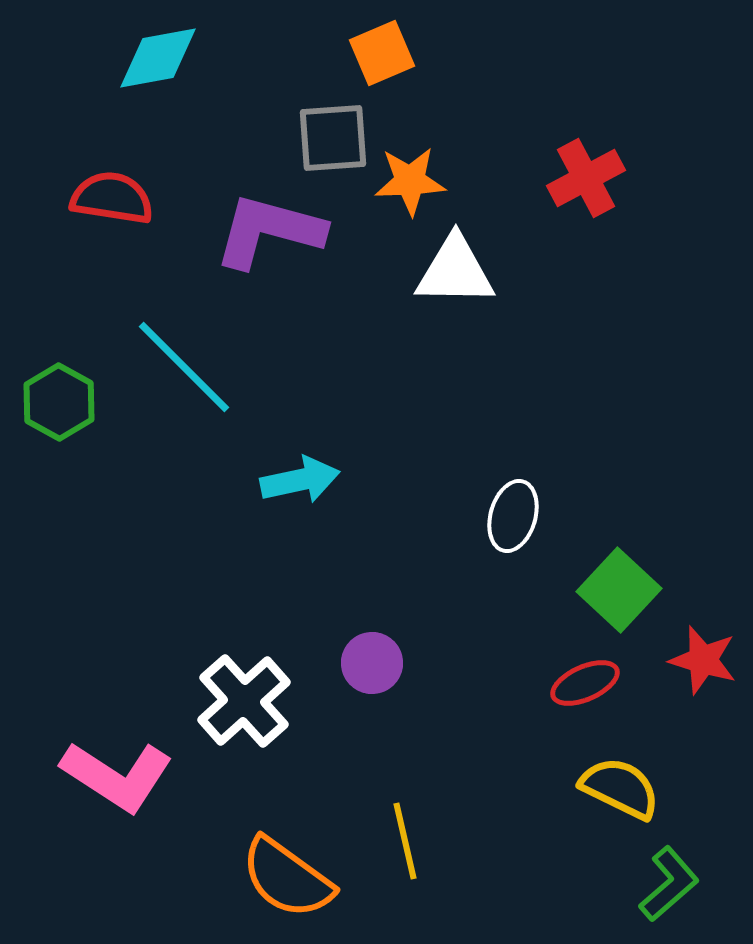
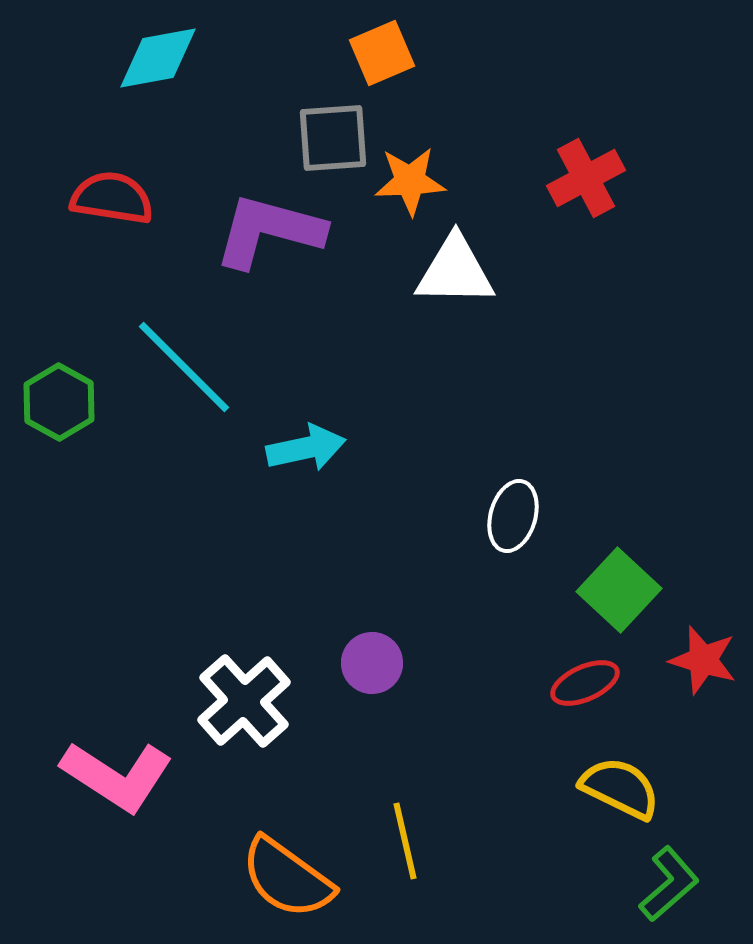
cyan arrow: moved 6 px right, 32 px up
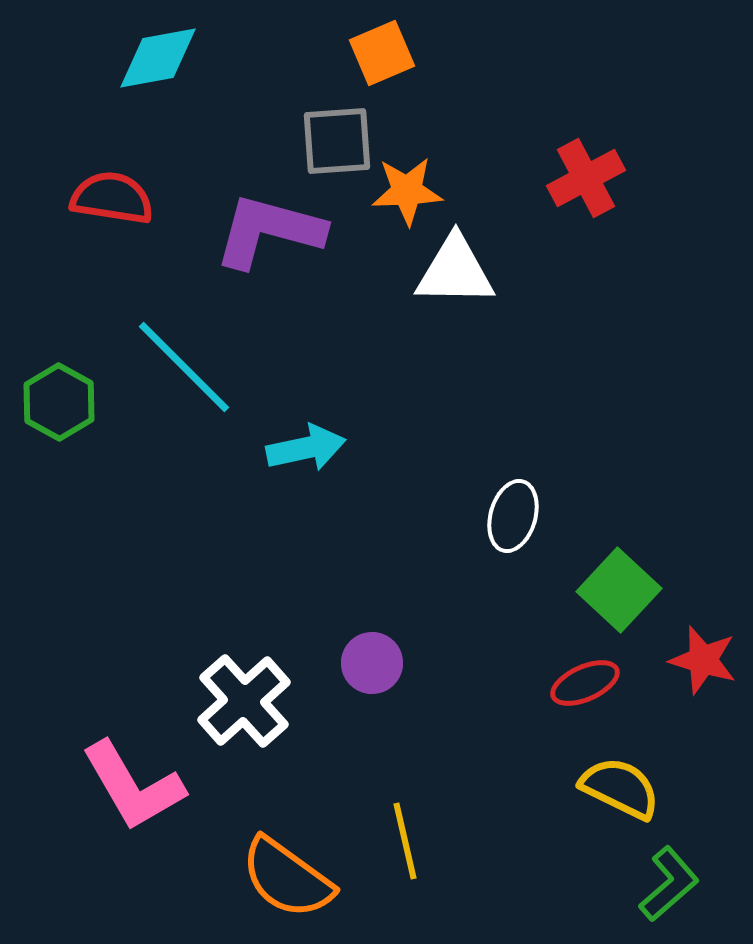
gray square: moved 4 px right, 3 px down
orange star: moved 3 px left, 10 px down
pink L-shape: moved 16 px right, 10 px down; rotated 27 degrees clockwise
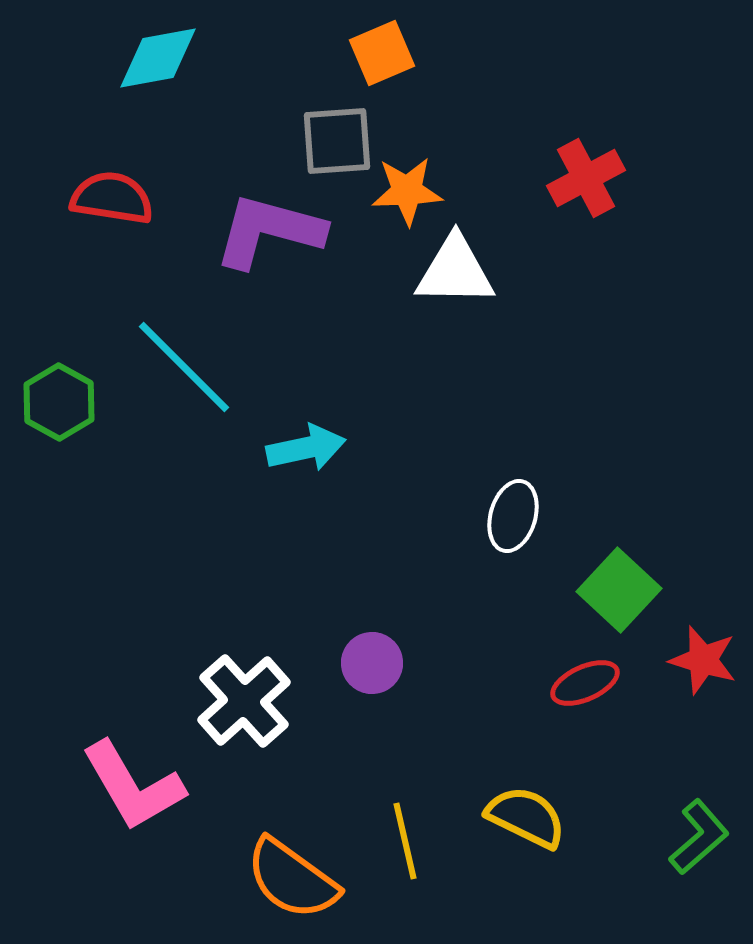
yellow semicircle: moved 94 px left, 29 px down
orange semicircle: moved 5 px right, 1 px down
green L-shape: moved 30 px right, 47 px up
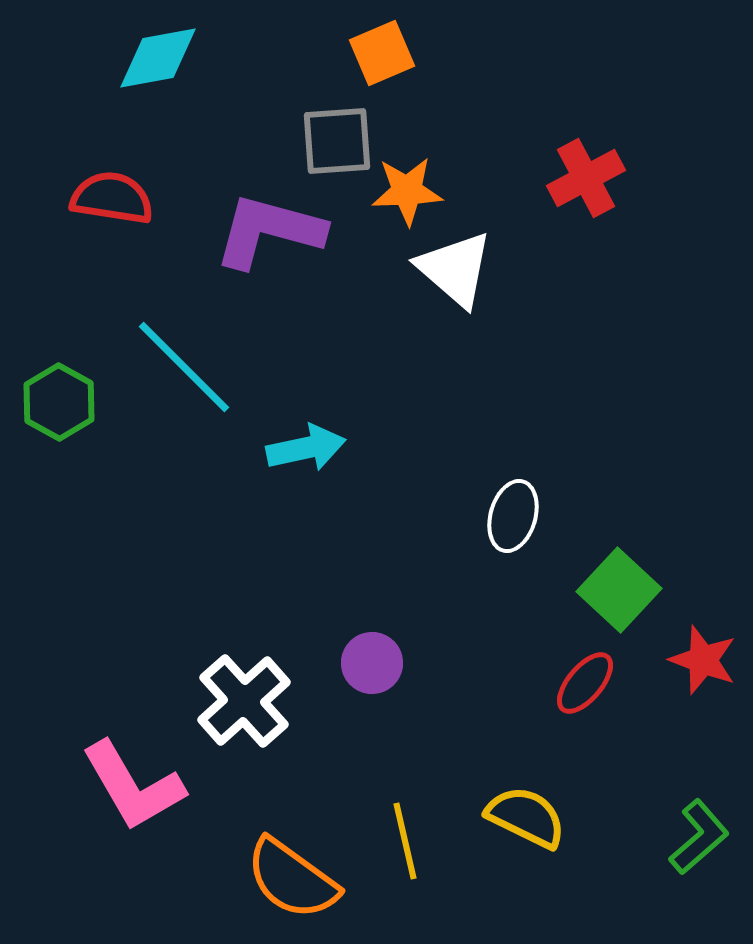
white triangle: moved 2 px up; rotated 40 degrees clockwise
red star: rotated 4 degrees clockwise
red ellipse: rotated 26 degrees counterclockwise
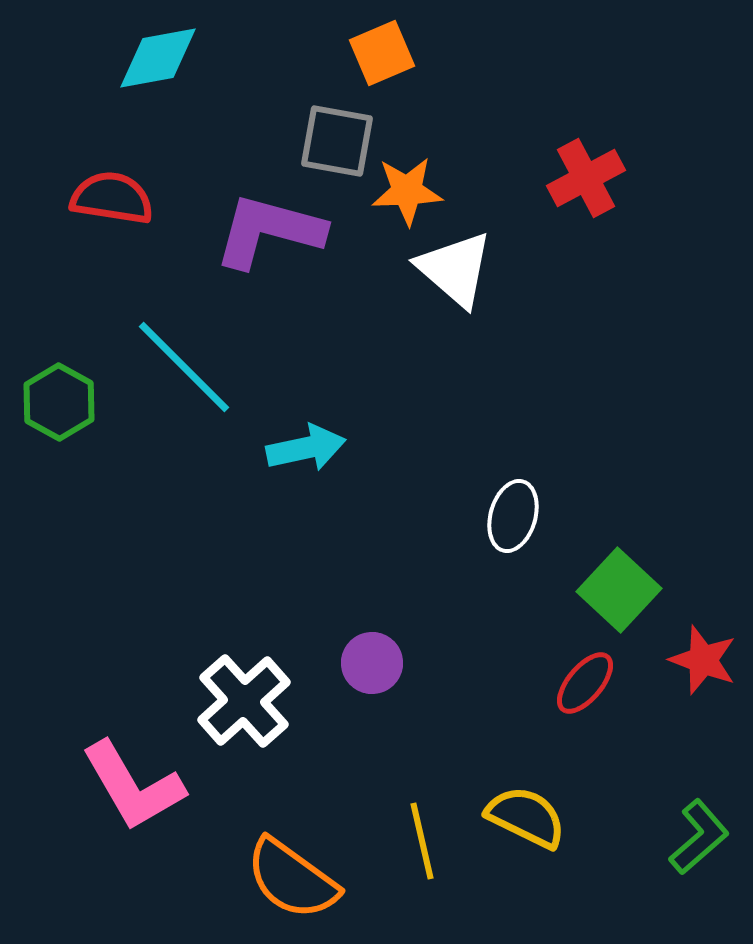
gray square: rotated 14 degrees clockwise
yellow line: moved 17 px right
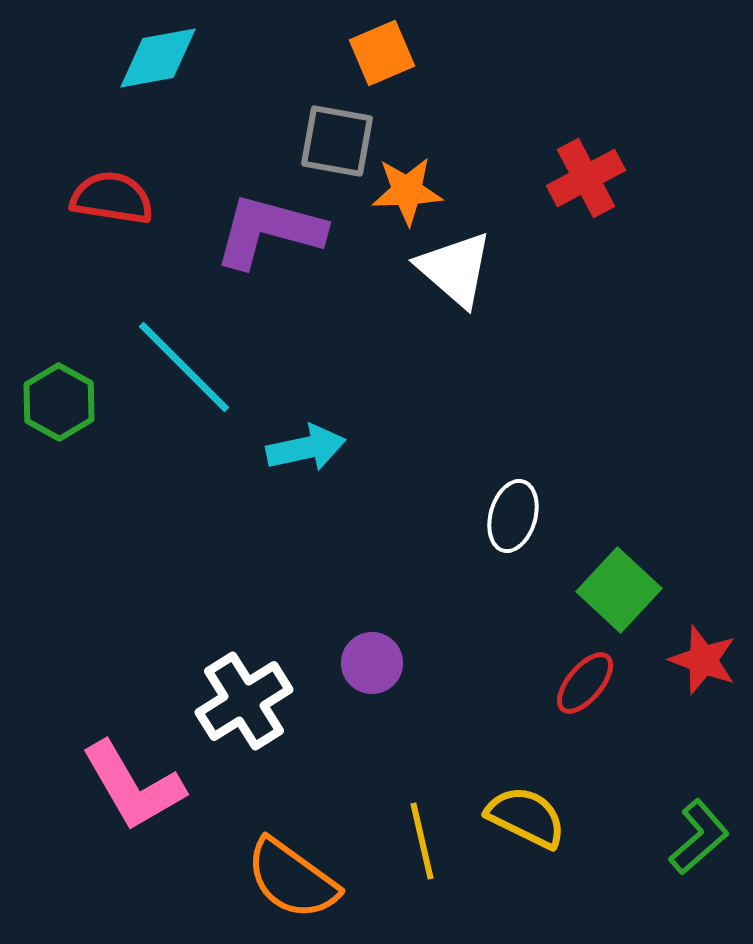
white cross: rotated 10 degrees clockwise
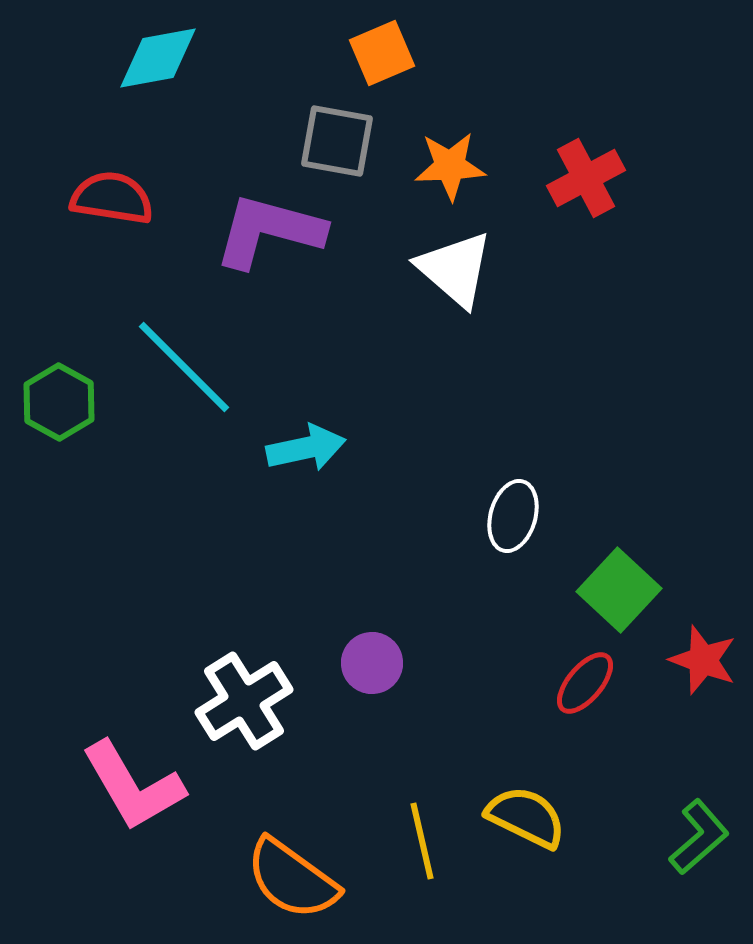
orange star: moved 43 px right, 25 px up
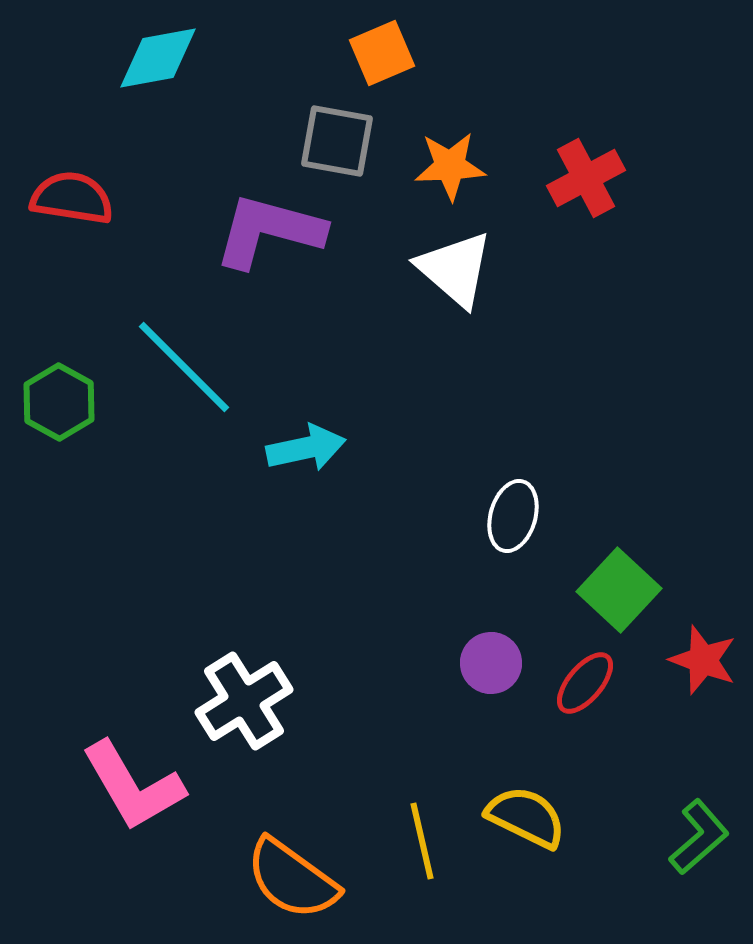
red semicircle: moved 40 px left
purple circle: moved 119 px right
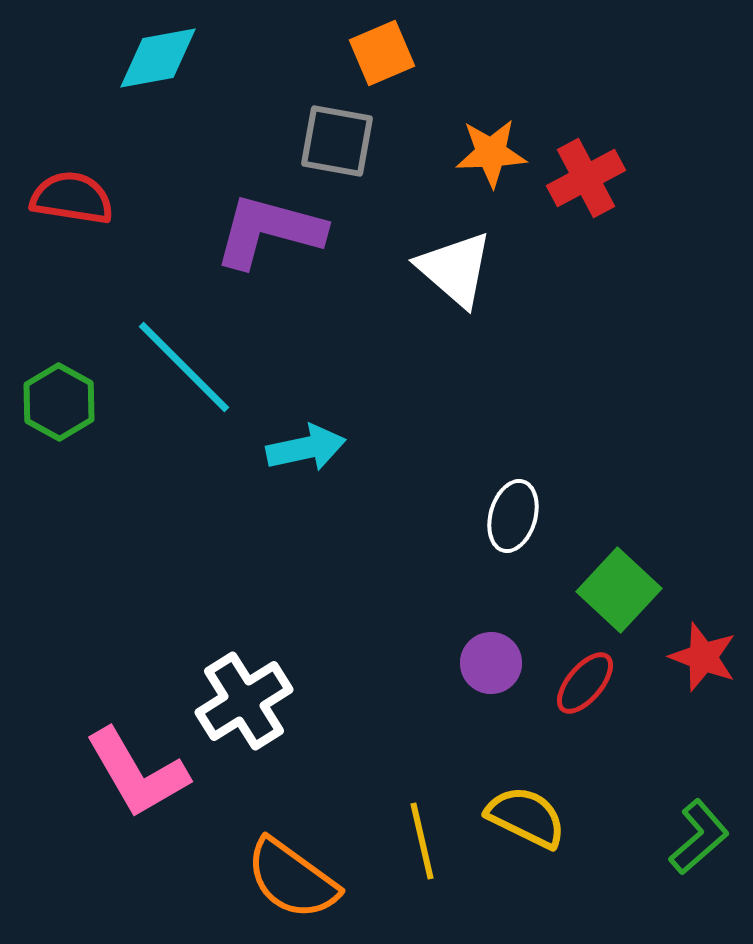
orange star: moved 41 px right, 13 px up
red star: moved 3 px up
pink L-shape: moved 4 px right, 13 px up
